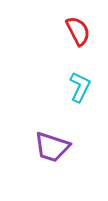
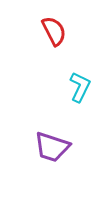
red semicircle: moved 24 px left
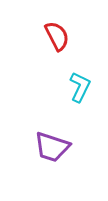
red semicircle: moved 3 px right, 5 px down
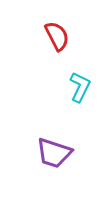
purple trapezoid: moved 2 px right, 6 px down
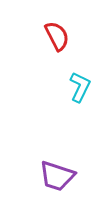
purple trapezoid: moved 3 px right, 23 px down
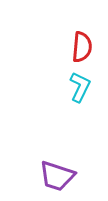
red semicircle: moved 25 px right, 11 px down; rotated 32 degrees clockwise
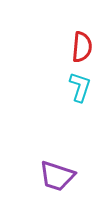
cyan L-shape: rotated 8 degrees counterclockwise
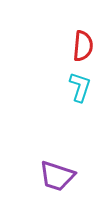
red semicircle: moved 1 px right, 1 px up
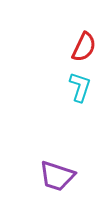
red semicircle: moved 1 px right, 1 px down; rotated 20 degrees clockwise
